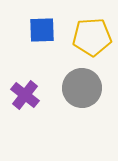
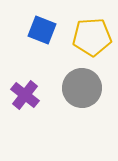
blue square: rotated 24 degrees clockwise
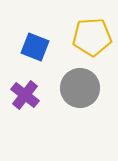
blue square: moved 7 px left, 17 px down
gray circle: moved 2 px left
